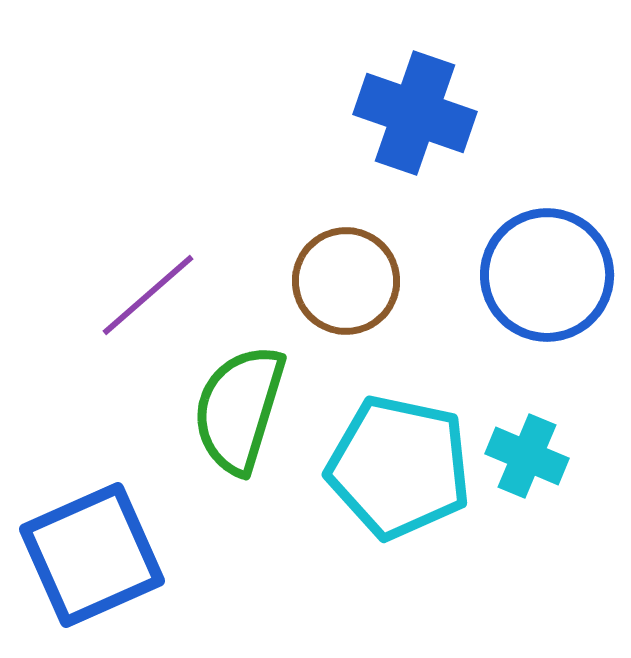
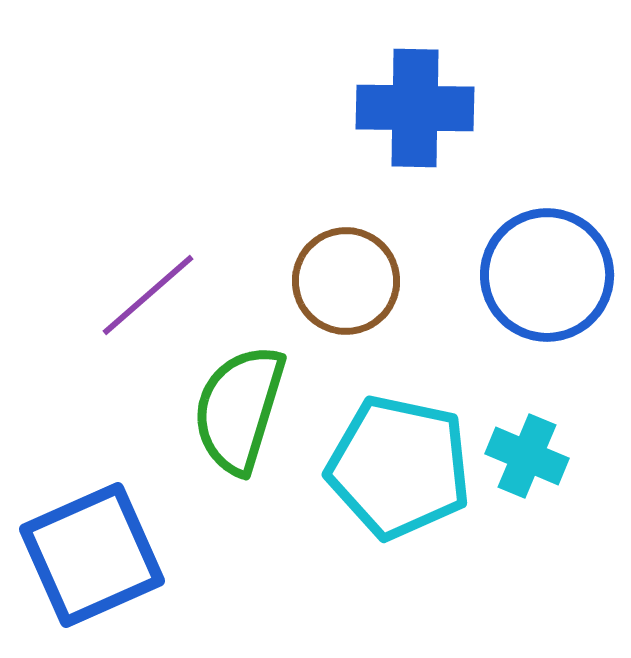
blue cross: moved 5 px up; rotated 18 degrees counterclockwise
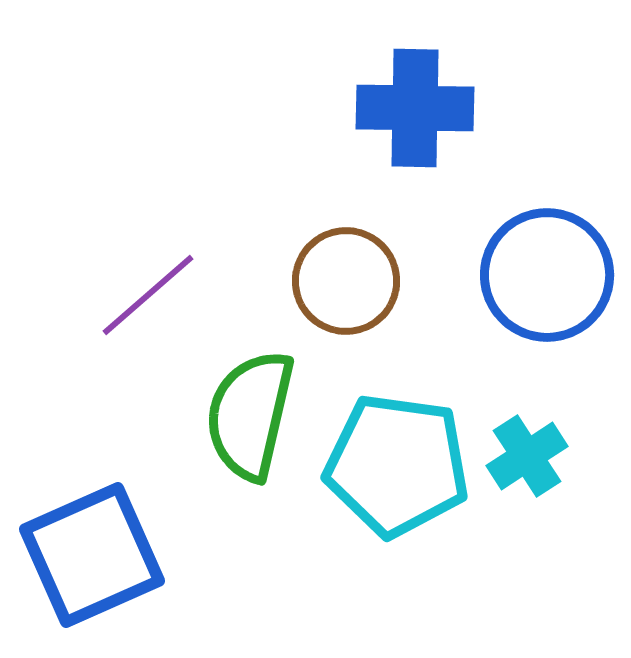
green semicircle: moved 11 px right, 6 px down; rotated 4 degrees counterclockwise
cyan cross: rotated 34 degrees clockwise
cyan pentagon: moved 2 px left, 2 px up; rotated 4 degrees counterclockwise
